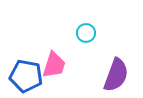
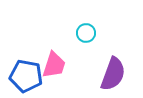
purple semicircle: moved 3 px left, 1 px up
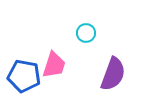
blue pentagon: moved 2 px left
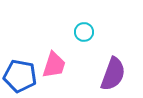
cyan circle: moved 2 px left, 1 px up
blue pentagon: moved 4 px left
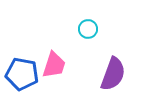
cyan circle: moved 4 px right, 3 px up
blue pentagon: moved 2 px right, 2 px up
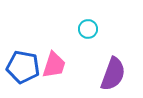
blue pentagon: moved 1 px right, 7 px up
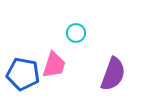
cyan circle: moved 12 px left, 4 px down
blue pentagon: moved 7 px down
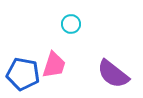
cyan circle: moved 5 px left, 9 px up
purple semicircle: rotated 108 degrees clockwise
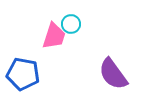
pink trapezoid: moved 29 px up
purple semicircle: rotated 16 degrees clockwise
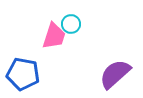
purple semicircle: moved 2 px right; rotated 84 degrees clockwise
